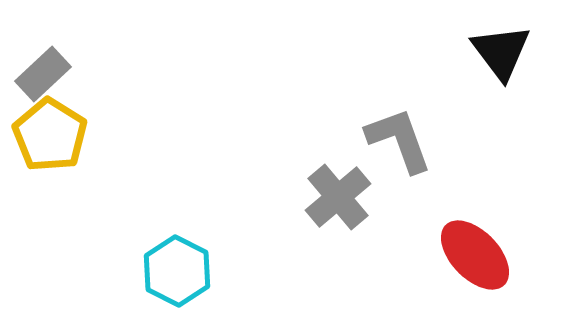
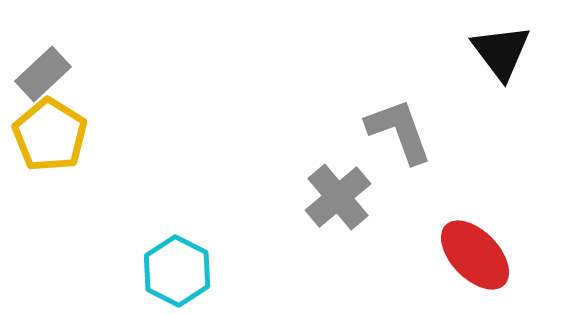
gray L-shape: moved 9 px up
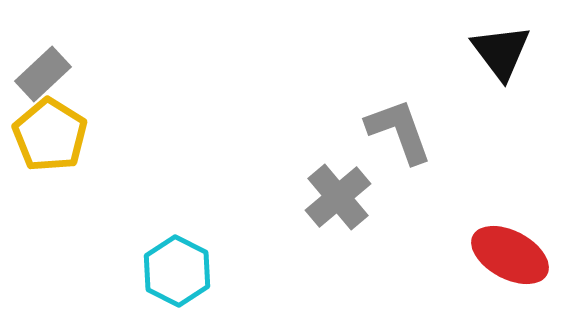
red ellipse: moved 35 px right; rotated 18 degrees counterclockwise
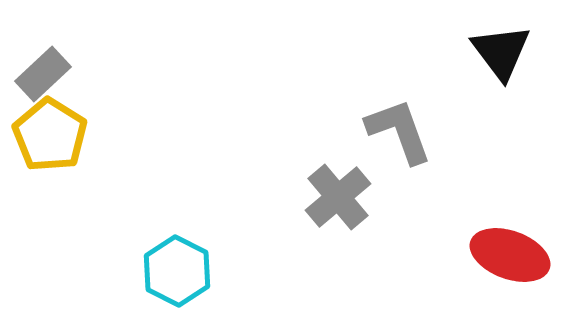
red ellipse: rotated 8 degrees counterclockwise
